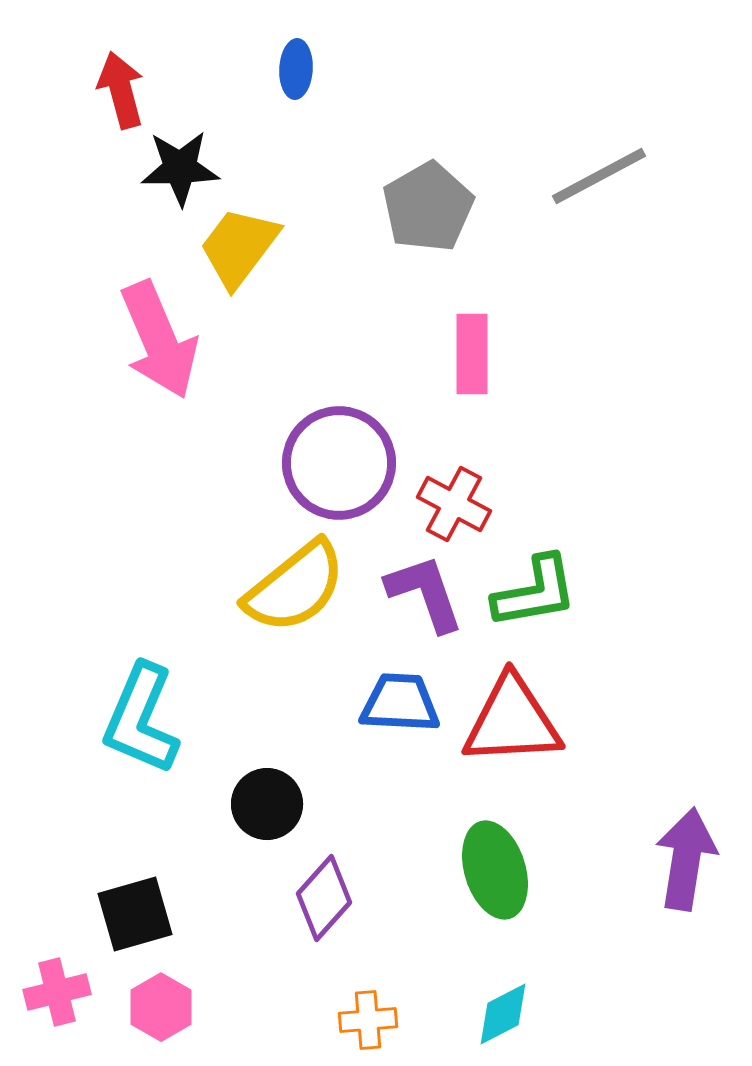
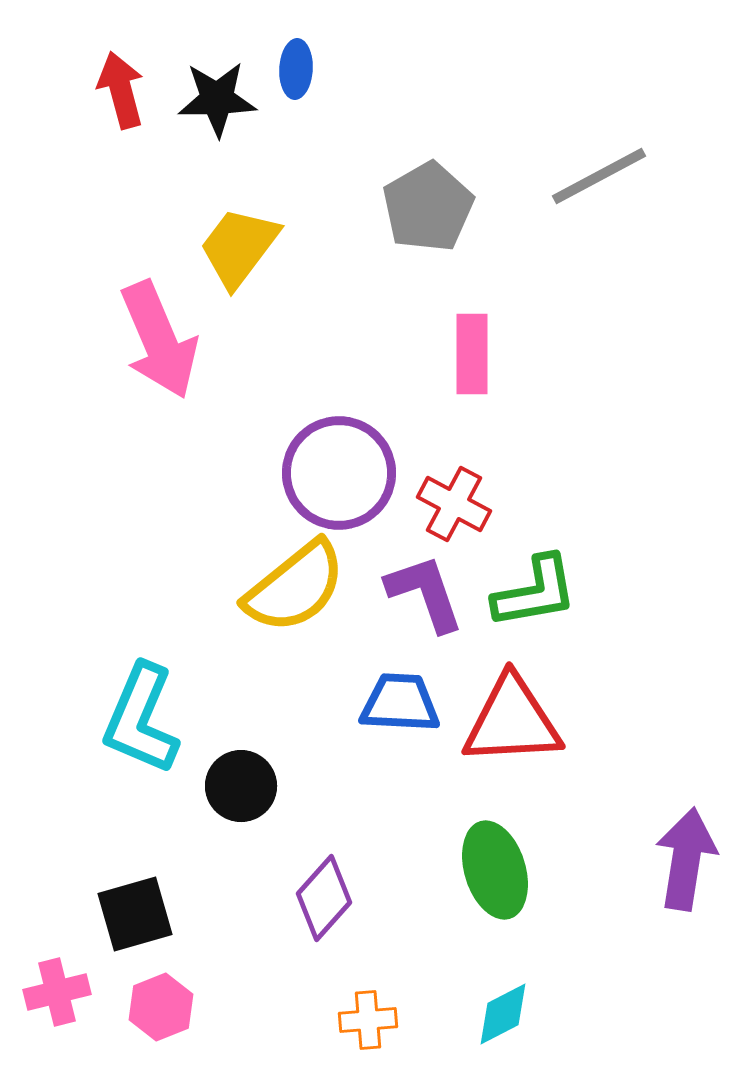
black star: moved 37 px right, 69 px up
purple circle: moved 10 px down
black circle: moved 26 px left, 18 px up
pink hexagon: rotated 8 degrees clockwise
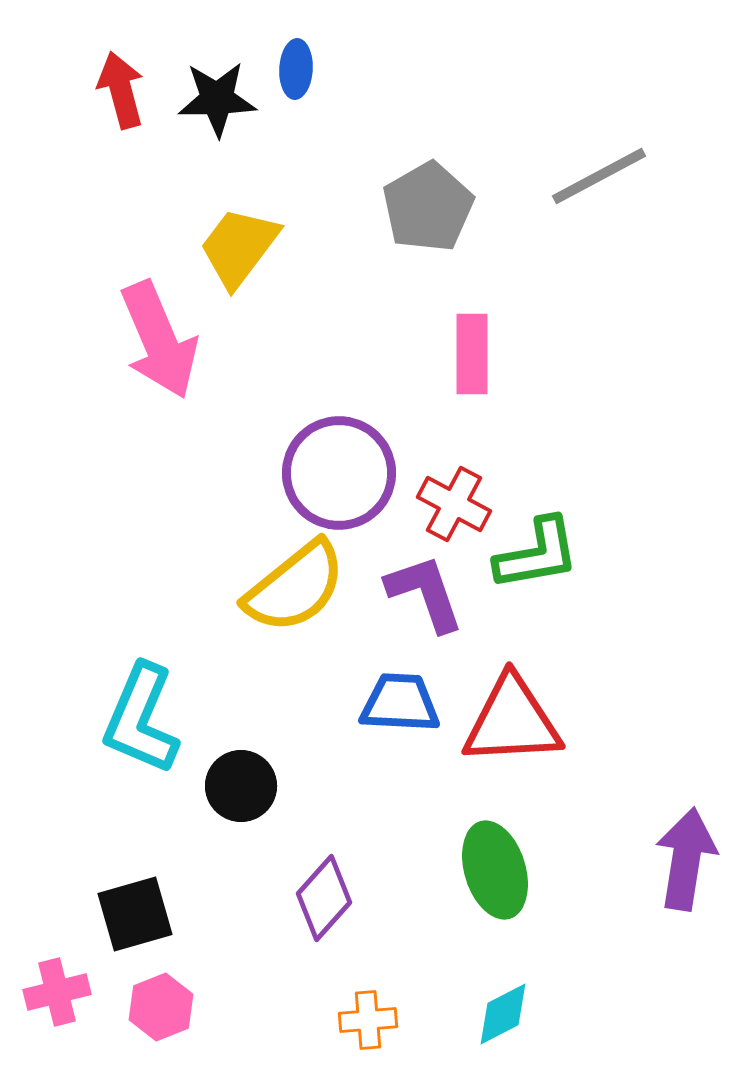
green L-shape: moved 2 px right, 38 px up
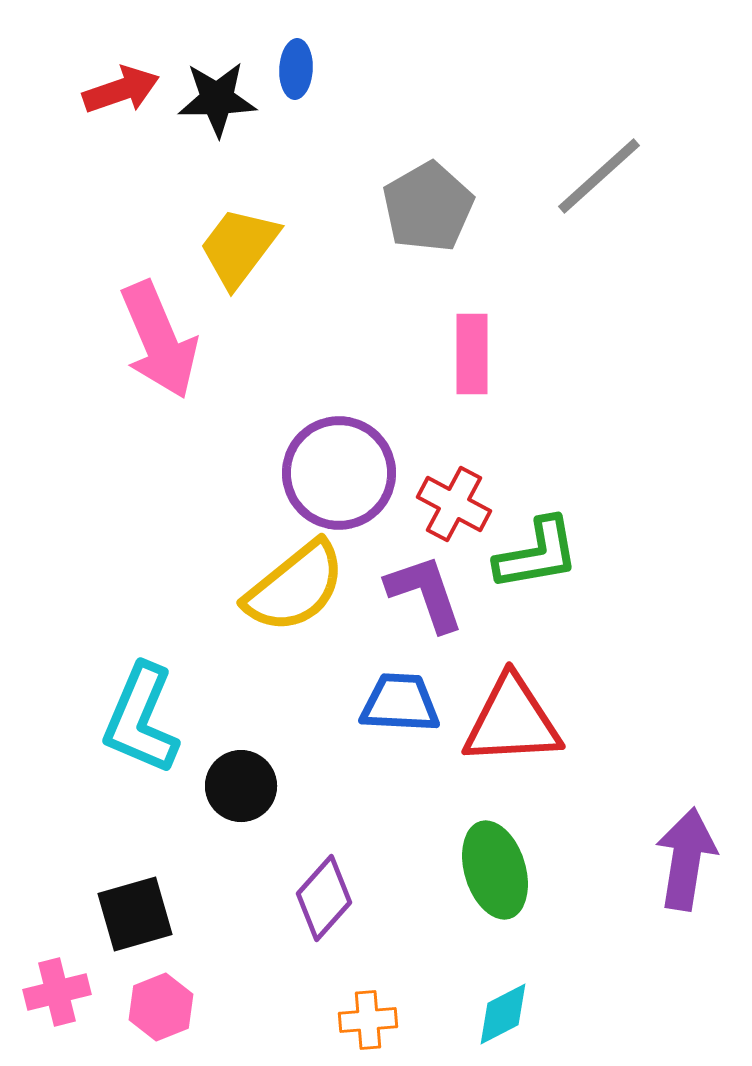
red arrow: rotated 86 degrees clockwise
gray line: rotated 14 degrees counterclockwise
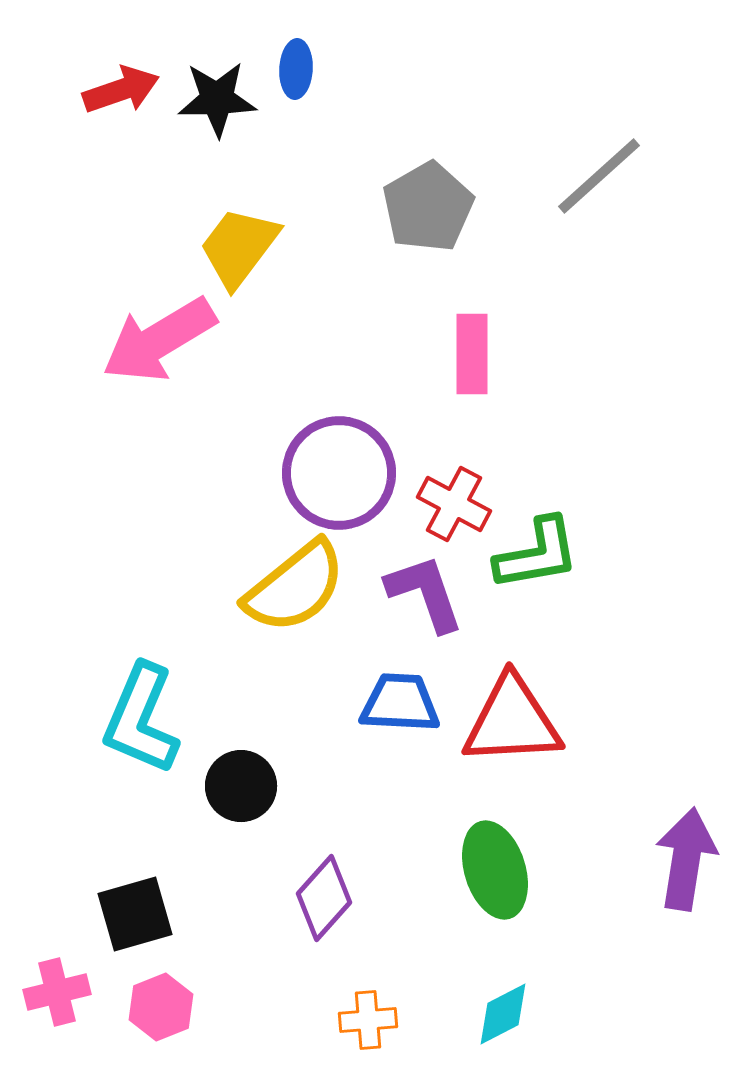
pink arrow: rotated 82 degrees clockwise
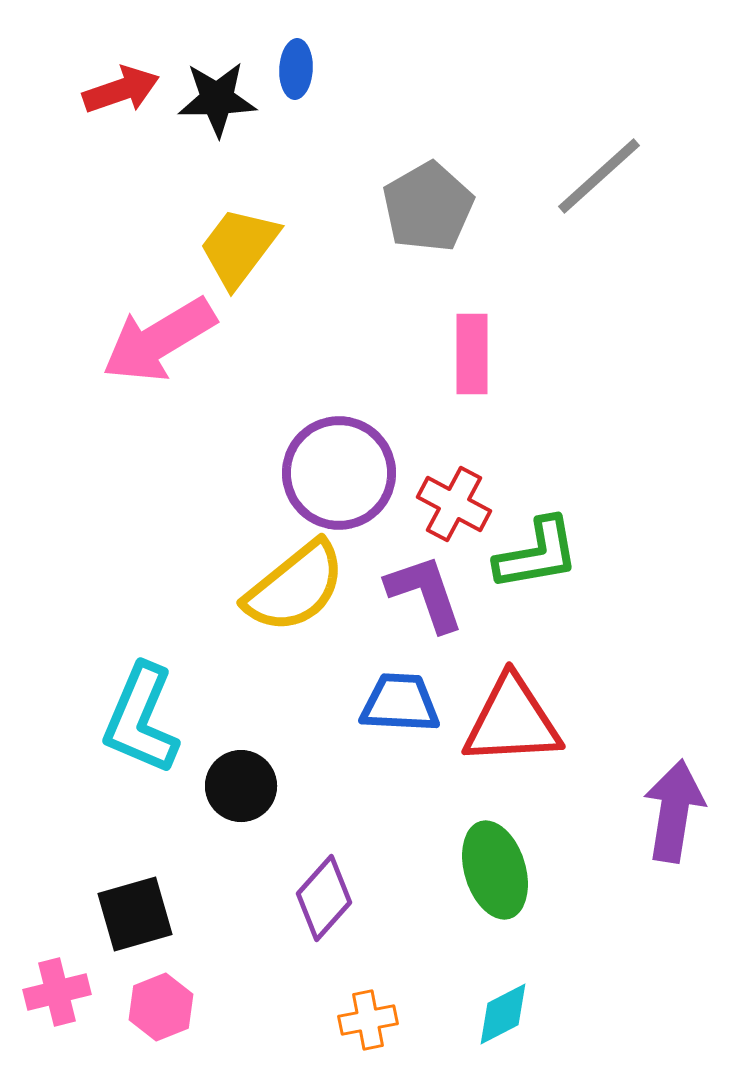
purple arrow: moved 12 px left, 48 px up
orange cross: rotated 6 degrees counterclockwise
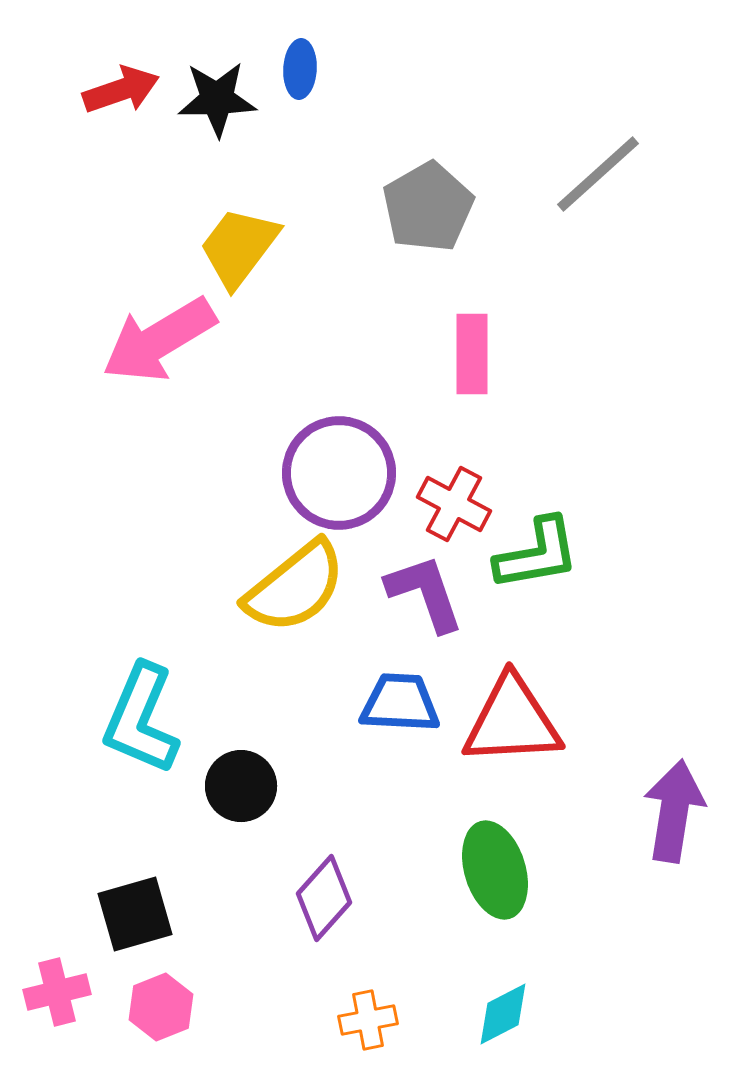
blue ellipse: moved 4 px right
gray line: moved 1 px left, 2 px up
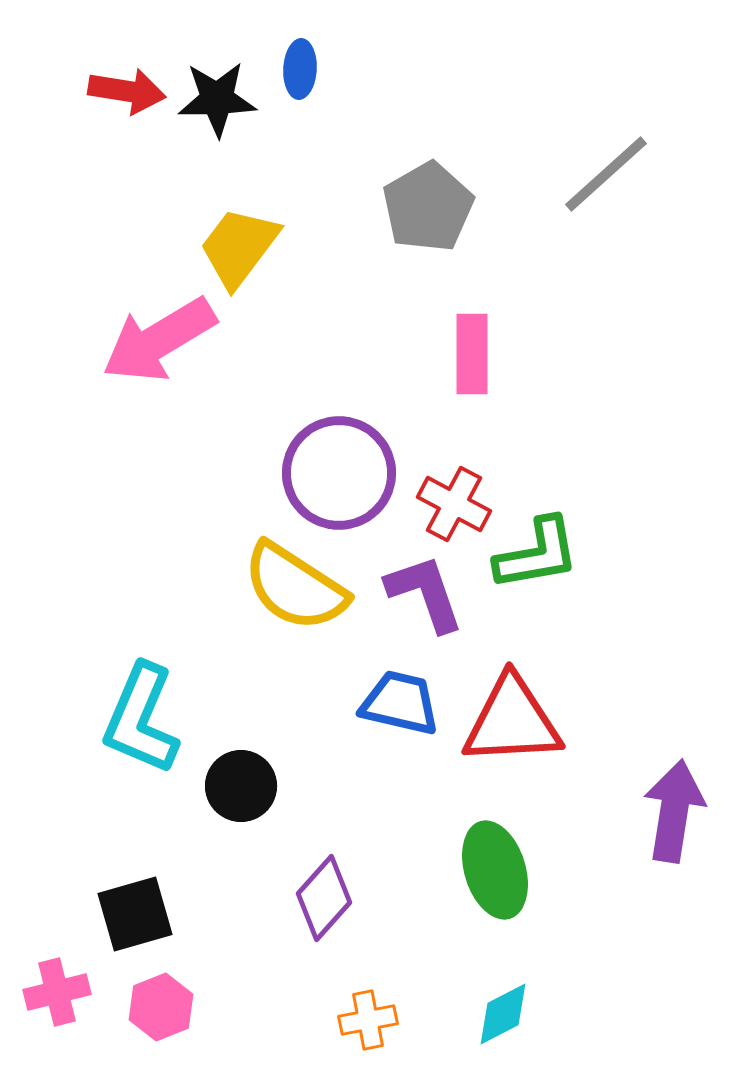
red arrow: moved 6 px right, 1 px down; rotated 28 degrees clockwise
gray line: moved 8 px right
yellow semicircle: rotated 72 degrees clockwise
blue trapezoid: rotated 10 degrees clockwise
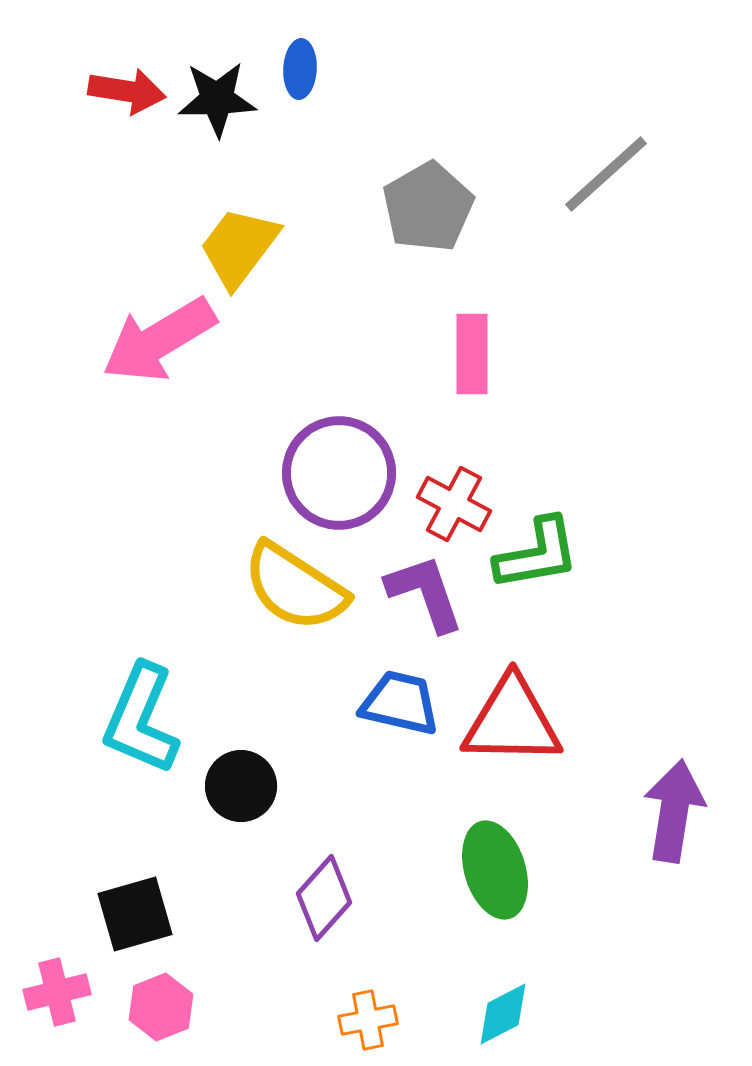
red triangle: rotated 4 degrees clockwise
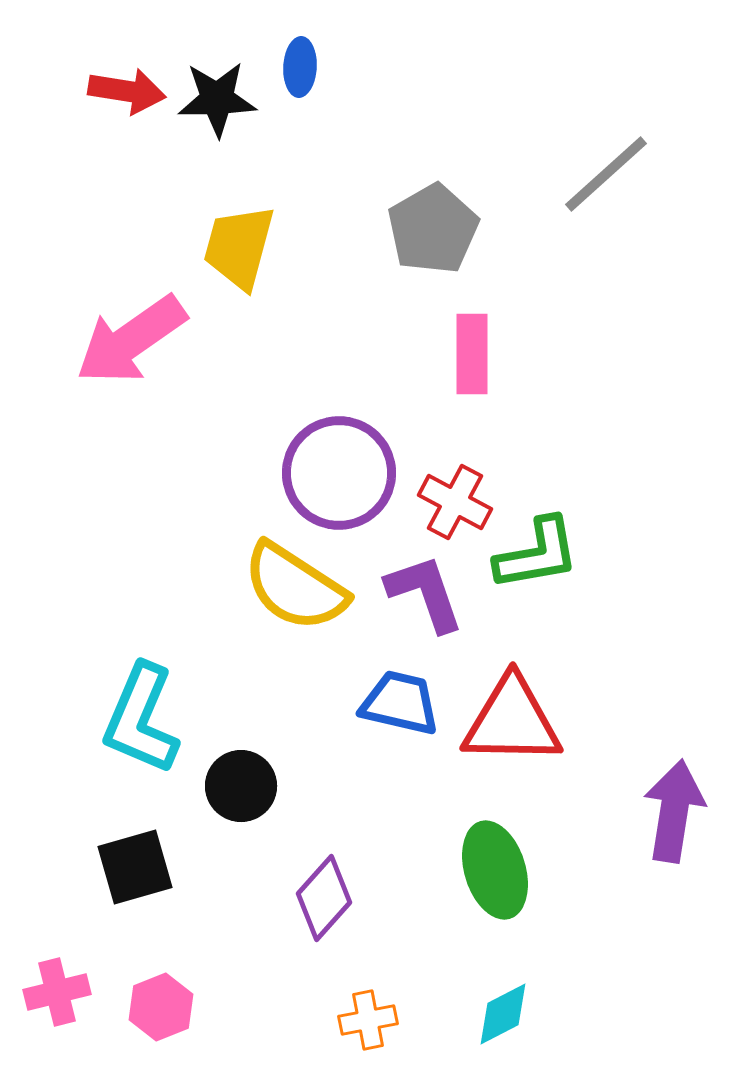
blue ellipse: moved 2 px up
gray pentagon: moved 5 px right, 22 px down
yellow trapezoid: rotated 22 degrees counterclockwise
pink arrow: moved 28 px left; rotated 4 degrees counterclockwise
red cross: moved 1 px right, 2 px up
black square: moved 47 px up
